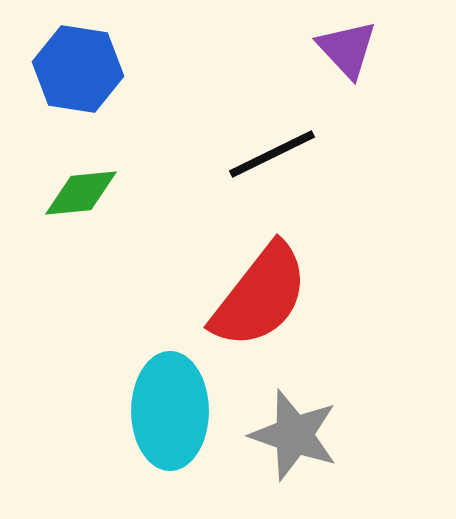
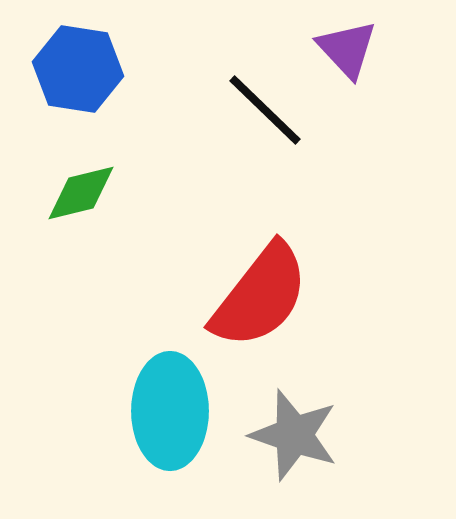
black line: moved 7 px left, 44 px up; rotated 70 degrees clockwise
green diamond: rotated 8 degrees counterclockwise
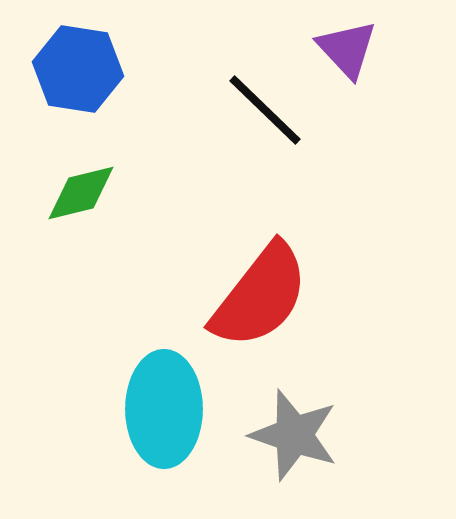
cyan ellipse: moved 6 px left, 2 px up
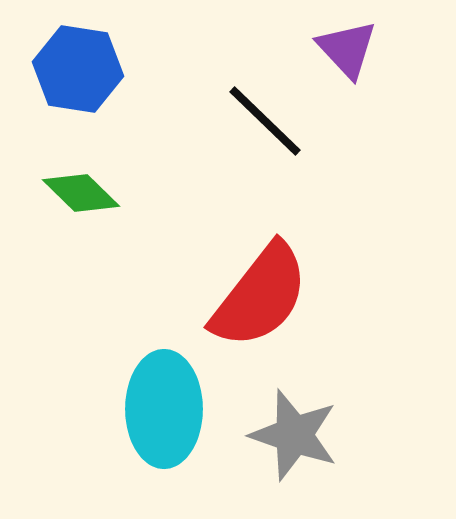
black line: moved 11 px down
green diamond: rotated 58 degrees clockwise
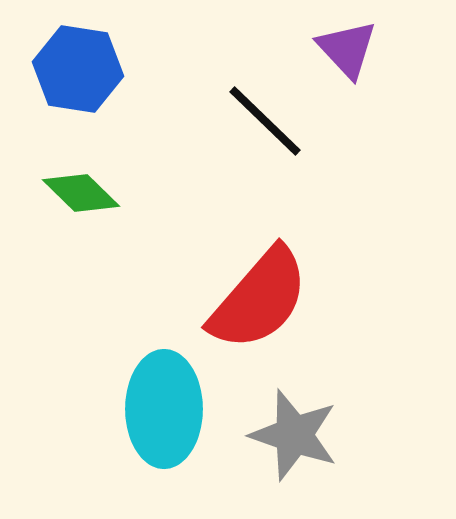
red semicircle: moved 1 px left, 3 px down; rotated 3 degrees clockwise
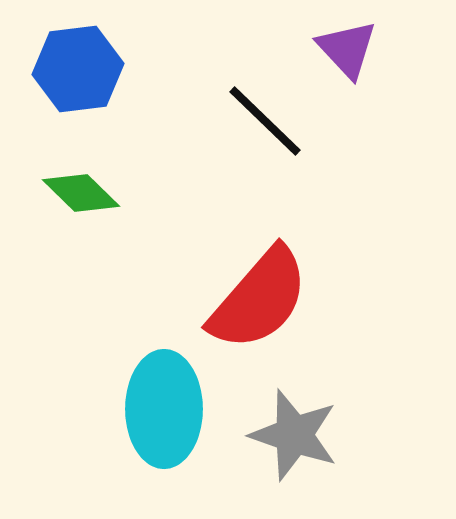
blue hexagon: rotated 16 degrees counterclockwise
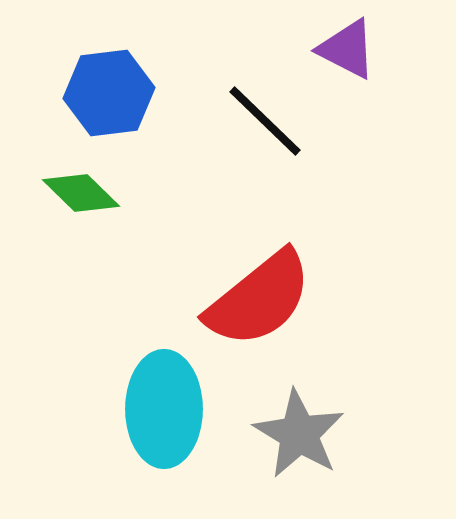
purple triangle: rotated 20 degrees counterclockwise
blue hexagon: moved 31 px right, 24 px down
red semicircle: rotated 10 degrees clockwise
gray star: moved 5 px right, 1 px up; rotated 12 degrees clockwise
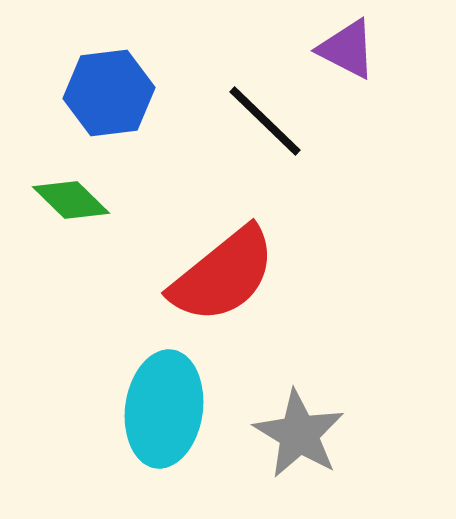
green diamond: moved 10 px left, 7 px down
red semicircle: moved 36 px left, 24 px up
cyan ellipse: rotated 8 degrees clockwise
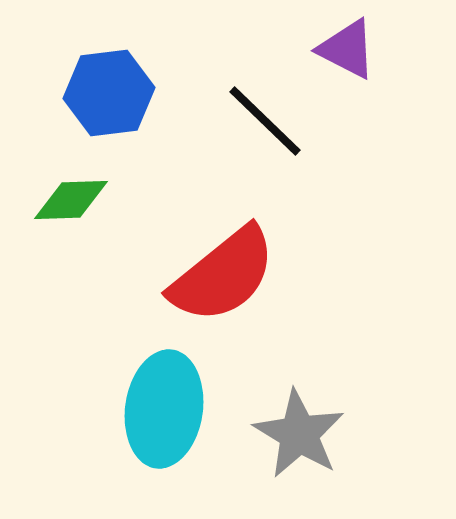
green diamond: rotated 46 degrees counterclockwise
